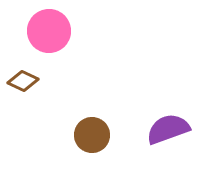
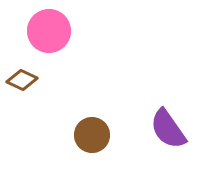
brown diamond: moved 1 px left, 1 px up
purple semicircle: rotated 105 degrees counterclockwise
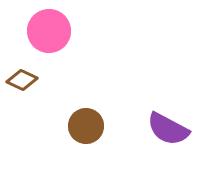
purple semicircle: rotated 27 degrees counterclockwise
brown circle: moved 6 px left, 9 px up
